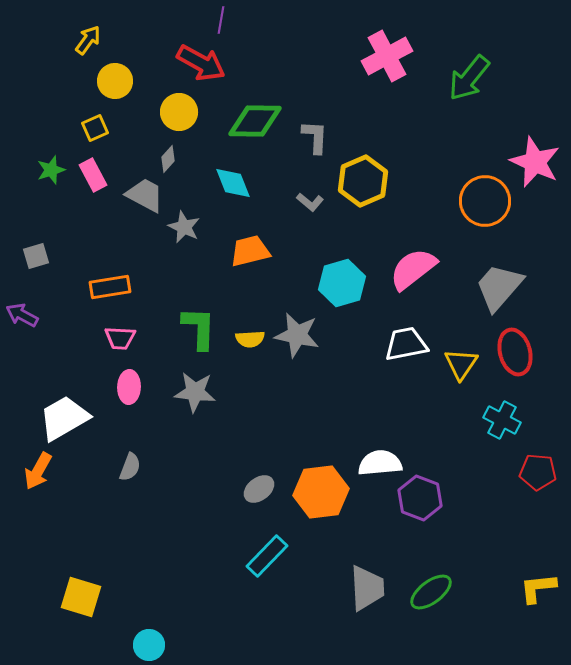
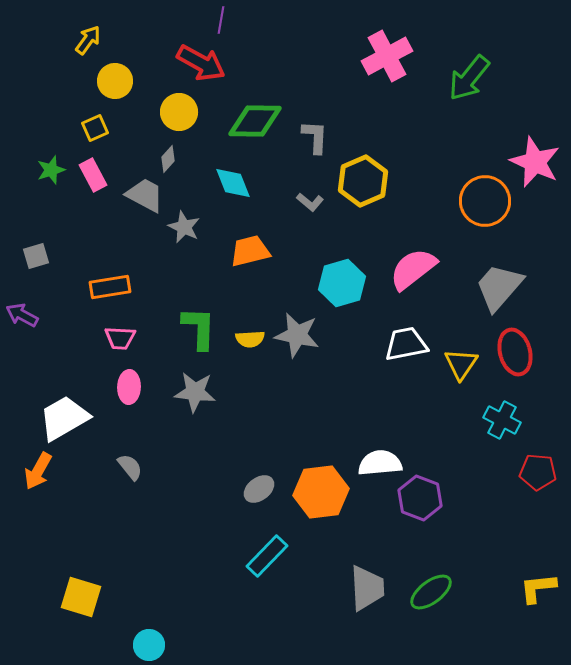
gray semicircle at (130, 467): rotated 60 degrees counterclockwise
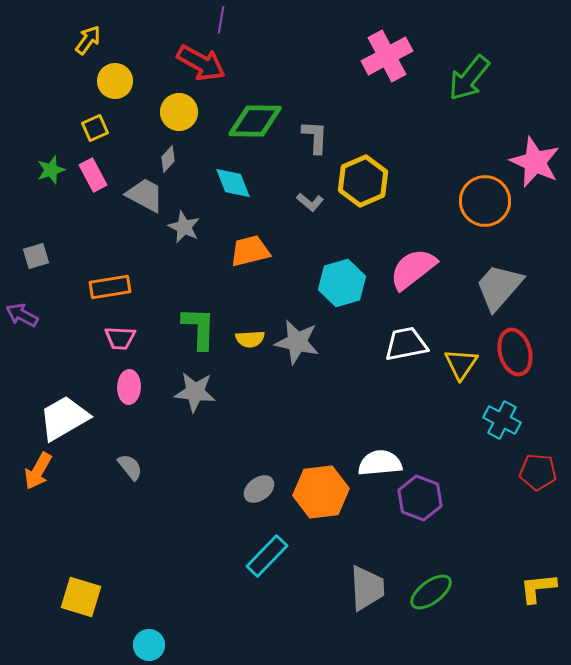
gray star at (297, 335): moved 7 px down
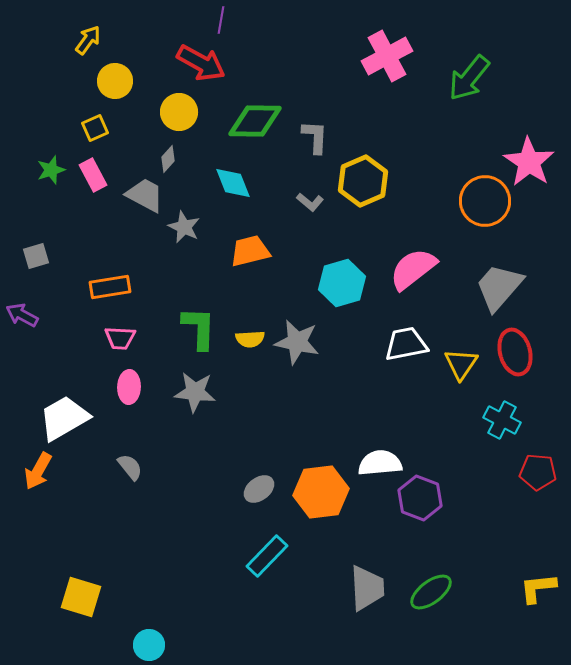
pink star at (535, 162): moved 6 px left; rotated 9 degrees clockwise
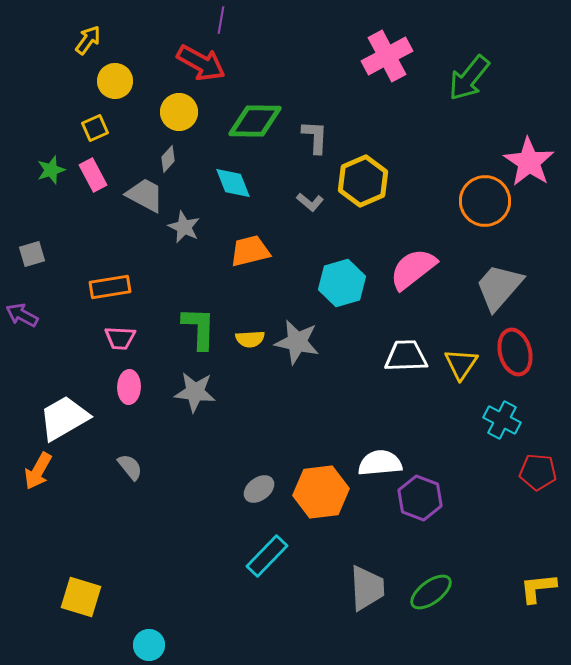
gray square at (36, 256): moved 4 px left, 2 px up
white trapezoid at (406, 344): moved 12 px down; rotated 9 degrees clockwise
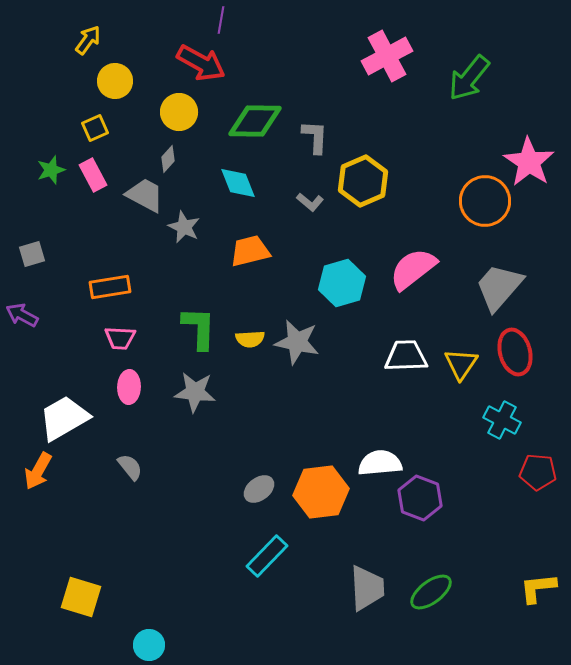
cyan diamond at (233, 183): moved 5 px right
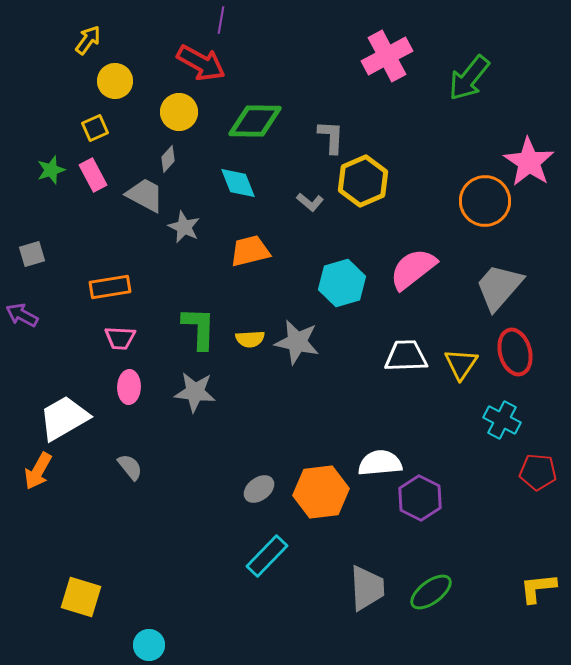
gray L-shape at (315, 137): moved 16 px right
purple hexagon at (420, 498): rotated 6 degrees clockwise
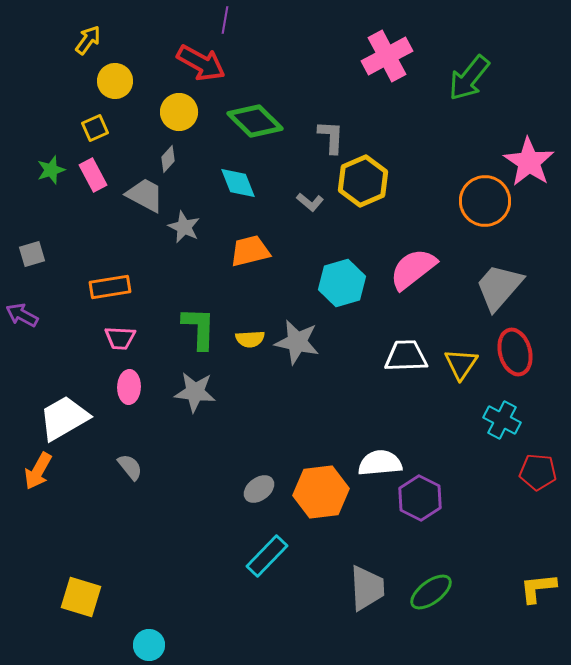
purple line at (221, 20): moved 4 px right
green diamond at (255, 121): rotated 44 degrees clockwise
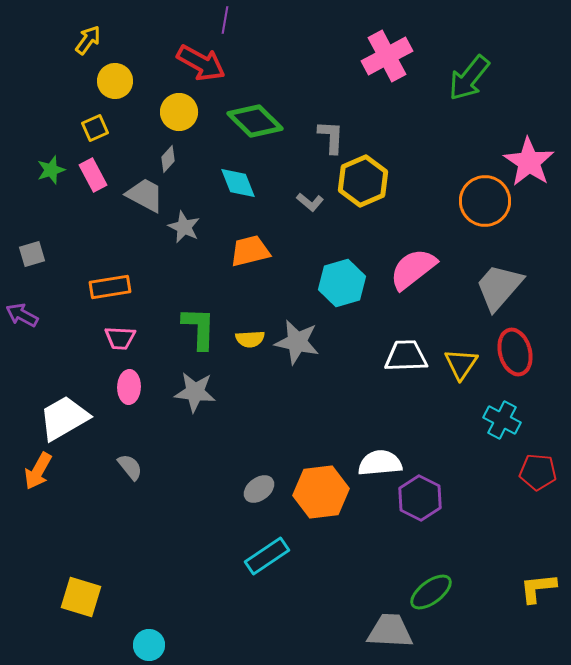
cyan rectangle at (267, 556): rotated 12 degrees clockwise
gray trapezoid at (367, 588): moved 23 px right, 43 px down; rotated 84 degrees counterclockwise
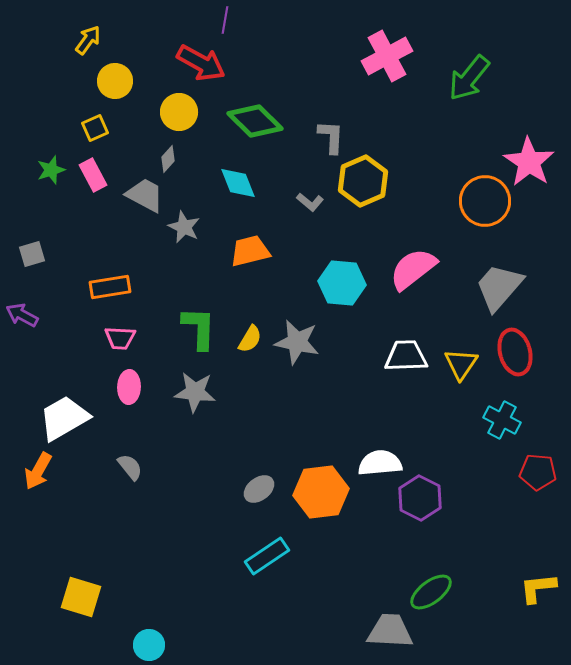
cyan hexagon at (342, 283): rotated 21 degrees clockwise
yellow semicircle at (250, 339): rotated 56 degrees counterclockwise
